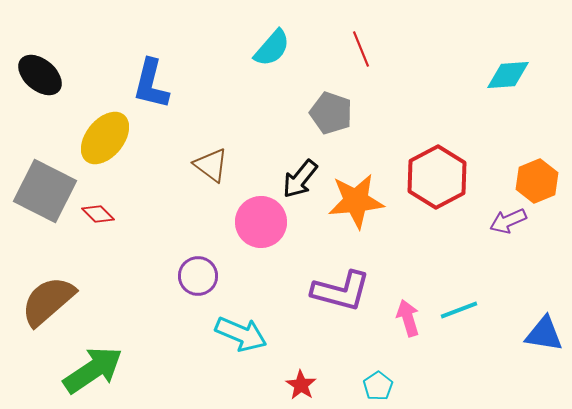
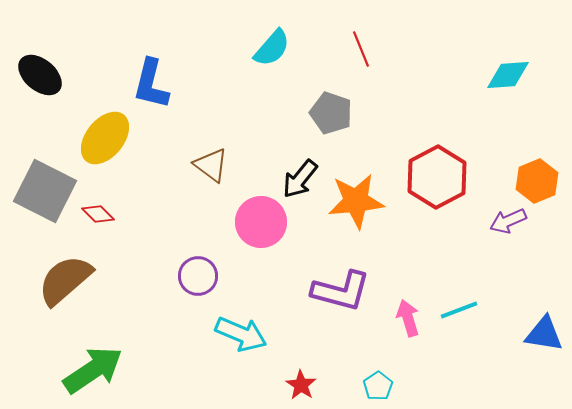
brown semicircle: moved 17 px right, 21 px up
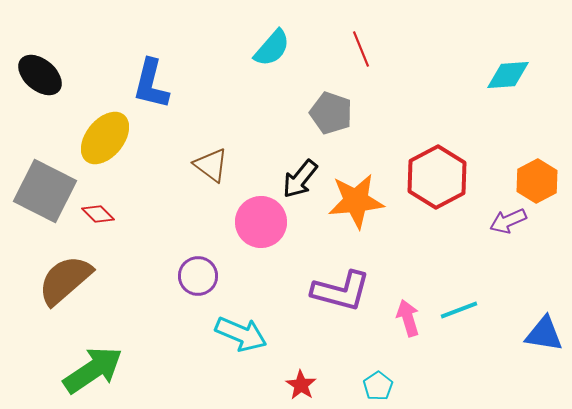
orange hexagon: rotated 6 degrees counterclockwise
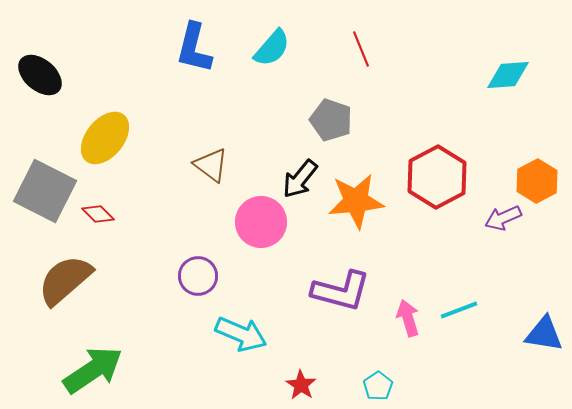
blue L-shape: moved 43 px right, 36 px up
gray pentagon: moved 7 px down
purple arrow: moved 5 px left, 3 px up
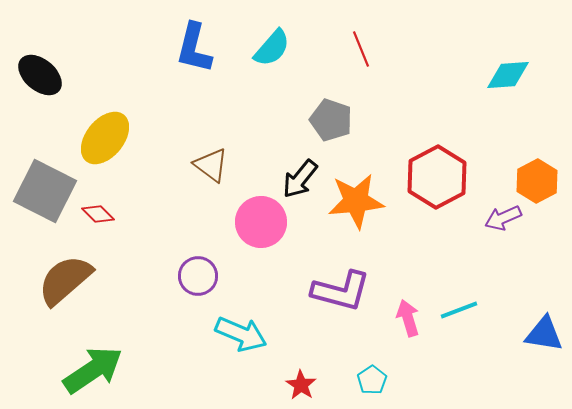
cyan pentagon: moved 6 px left, 6 px up
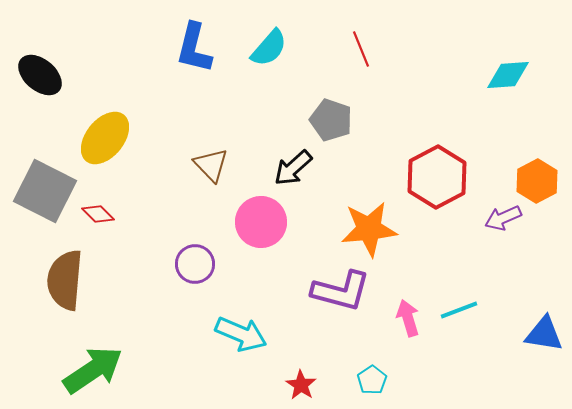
cyan semicircle: moved 3 px left
brown triangle: rotated 9 degrees clockwise
black arrow: moved 7 px left, 11 px up; rotated 9 degrees clockwise
orange star: moved 13 px right, 28 px down
purple circle: moved 3 px left, 12 px up
brown semicircle: rotated 44 degrees counterclockwise
